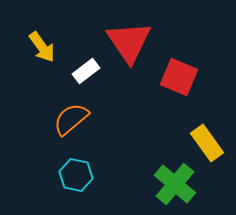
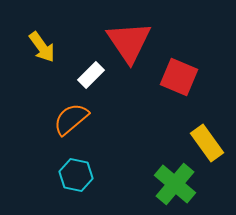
white rectangle: moved 5 px right, 4 px down; rotated 8 degrees counterclockwise
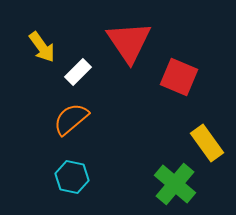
white rectangle: moved 13 px left, 3 px up
cyan hexagon: moved 4 px left, 2 px down
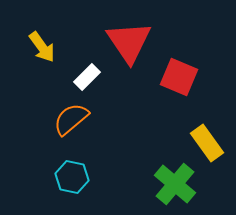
white rectangle: moved 9 px right, 5 px down
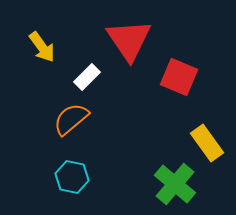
red triangle: moved 2 px up
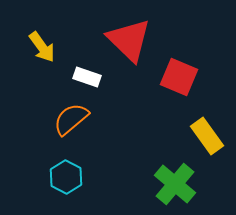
red triangle: rotated 12 degrees counterclockwise
white rectangle: rotated 64 degrees clockwise
yellow rectangle: moved 7 px up
cyan hexagon: moved 6 px left; rotated 16 degrees clockwise
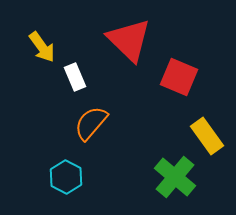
white rectangle: moved 12 px left; rotated 48 degrees clockwise
orange semicircle: moved 20 px right, 4 px down; rotated 9 degrees counterclockwise
green cross: moved 7 px up
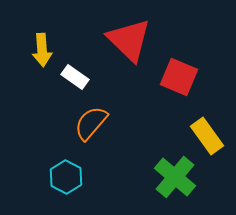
yellow arrow: moved 3 px down; rotated 32 degrees clockwise
white rectangle: rotated 32 degrees counterclockwise
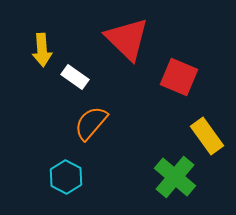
red triangle: moved 2 px left, 1 px up
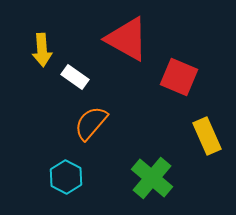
red triangle: rotated 15 degrees counterclockwise
yellow rectangle: rotated 12 degrees clockwise
green cross: moved 23 px left, 1 px down
